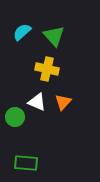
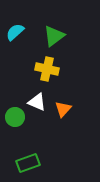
cyan semicircle: moved 7 px left
green triangle: rotated 35 degrees clockwise
orange triangle: moved 7 px down
green rectangle: moved 2 px right; rotated 25 degrees counterclockwise
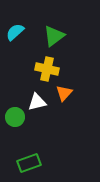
white triangle: rotated 36 degrees counterclockwise
orange triangle: moved 1 px right, 16 px up
green rectangle: moved 1 px right
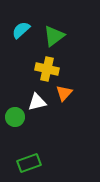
cyan semicircle: moved 6 px right, 2 px up
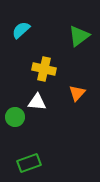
green triangle: moved 25 px right
yellow cross: moved 3 px left
orange triangle: moved 13 px right
white triangle: rotated 18 degrees clockwise
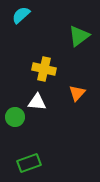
cyan semicircle: moved 15 px up
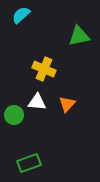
green triangle: rotated 25 degrees clockwise
yellow cross: rotated 10 degrees clockwise
orange triangle: moved 10 px left, 11 px down
green circle: moved 1 px left, 2 px up
